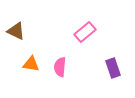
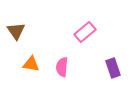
brown triangle: rotated 30 degrees clockwise
pink semicircle: moved 2 px right
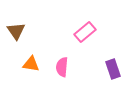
purple rectangle: moved 1 px down
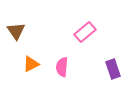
orange triangle: rotated 36 degrees counterclockwise
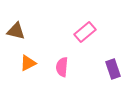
brown triangle: rotated 42 degrees counterclockwise
orange triangle: moved 3 px left, 1 px up
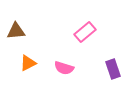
brown triangle: rotated 18 degrees counterclockwise
pink semicircle: moved 2 px right, 1 px down; rotated 78 degrees counterclockwise
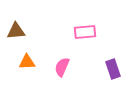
pink rectangle: rotated 35 degrees clockwise
orange triangle: moved 1 px left, 1 px up; rotated 24 degrees clockwise
pink semicircle: moved 2 px left, 1 px up; rotated 96 degrees clockwise
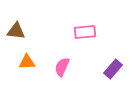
brown triangle: rotated 12 degrees clockwise
purple rectangle: rotated 60 degrees clockwise
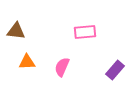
purple rectangle: moved 2 px right, 1 px down
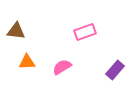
pink rectangle: rotated 15 degrees counterclockwise
pink semicircle: rotated 36 degrees clockwise
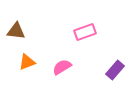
orange triangle: rotated 18 degrees counterclockwise
